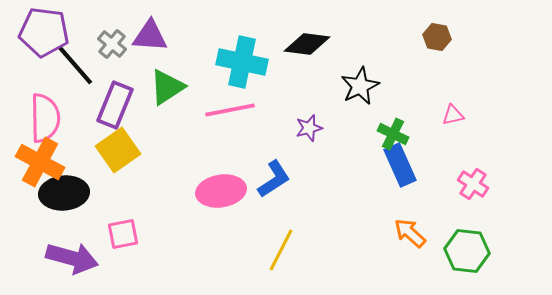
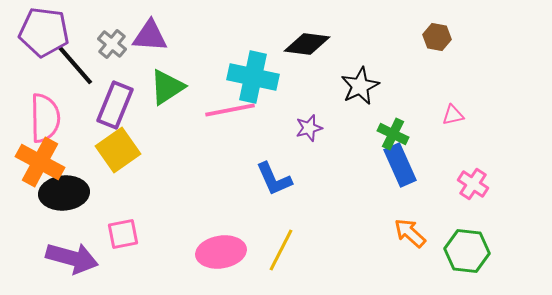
cyan cross: moved 11 px right, 15 px down
blue L-shape: rotated 99 degrees clockwise
pink ellipse: moved 61 px down
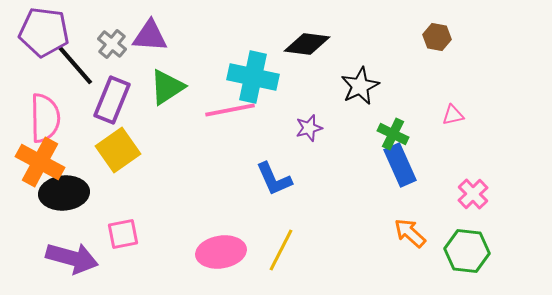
purple rectangle: moved 3 px left, 5 px up
pink cross: moved 10 px down; rotated 12 degrees clockwise
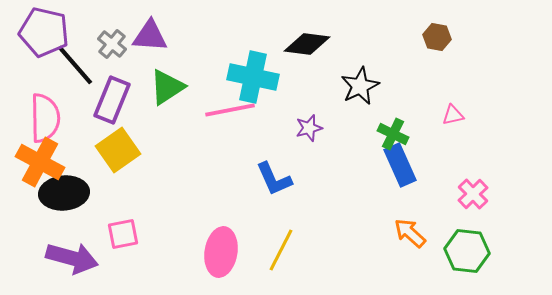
purple pentagon: rotated 6 degrees clockwise
pink ellipse: rotated 72 degrees counterclockwise
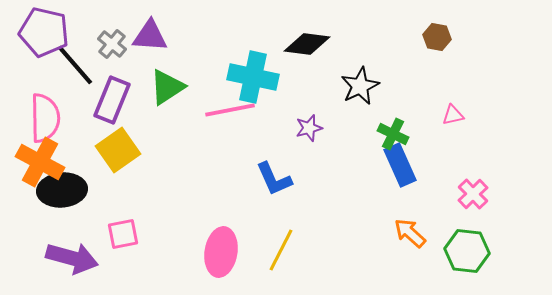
black ellipse: moved 2 px left, 3 px up
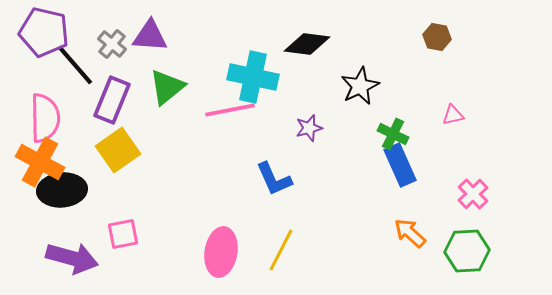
green triangle: rotated 6 degrees counterclockwise
green hexagon: rotated 9 degrees counterclockwise
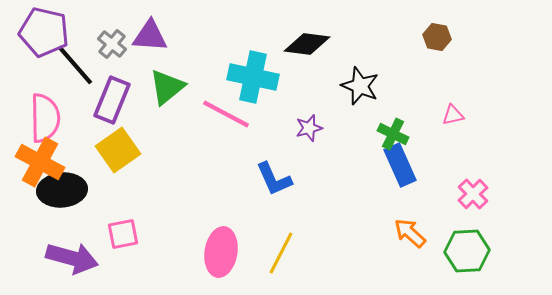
black star: rotated 24 degrees counterclockwise
pink line: moved 4 px left, 4 px down; rotated 39 degrees clockwise
yellow line: moved 3 px down
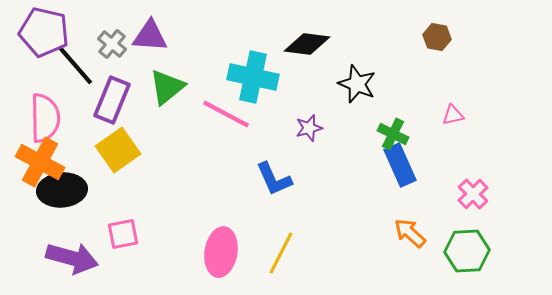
black star: moved 3 px left, 2 px up
